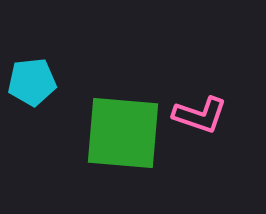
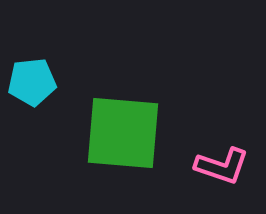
pink L-shape: moved 22 px right, 51 px down
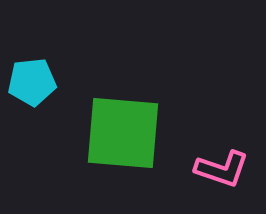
pink L-shape: moved 3 px down
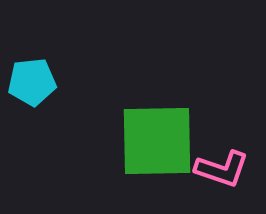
green square: moved 34 px right, 8 px down; rotated 6 degrees counterclockwise
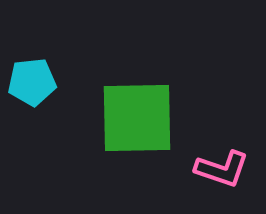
green square: moved 20 px left, 23 px up
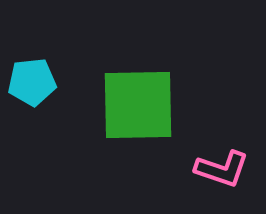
green square: moved 1 px right, 13 px up
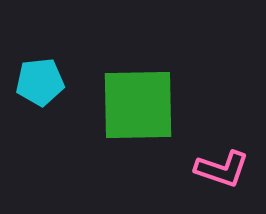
cyan pentagon: moved 8 px right
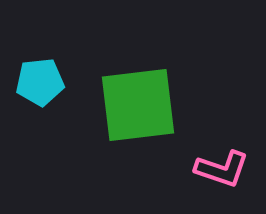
green square: rotated 6 degrees counterclockwise
